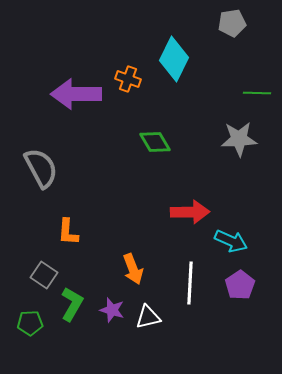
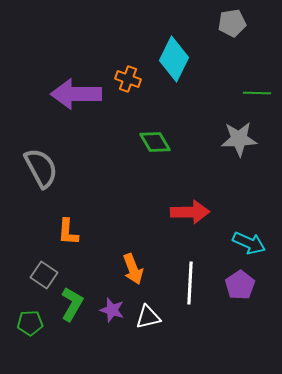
cyan arrow: moved 18 px right, 2 px down
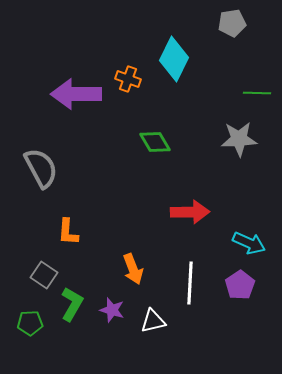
white triangle: moved 5 px right, 4 px down
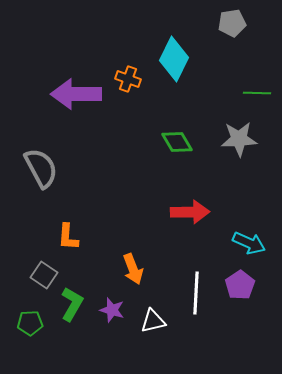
green diamond: moved 22 px right
orange L-shape: moved 5 px down
white line: moved 6 px right, 10 px down
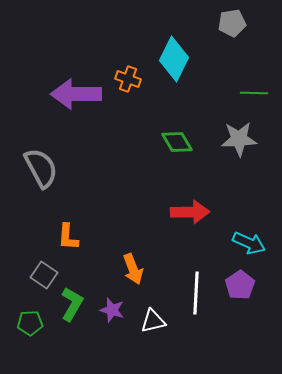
green line: moved 3 px left
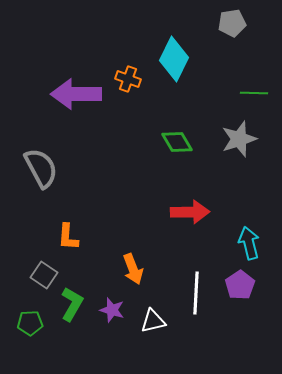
gray star: rotated 15 degrees counterclockwise
cyan arrow: rotated 128 degrees counterclockwise
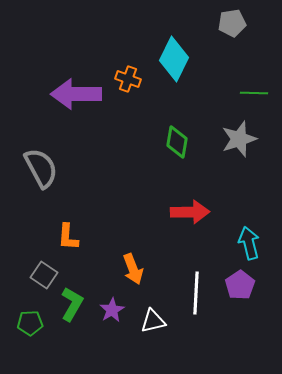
green diamond: rotated 40 degrees clockwise
purple star: rotated 25 degrees clockwise
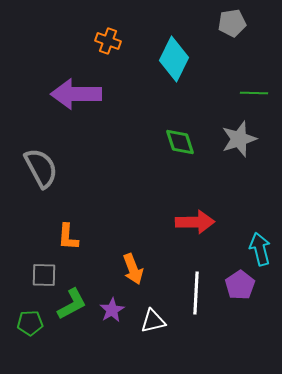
orange cross: moved 20 px left, 38 px up
green diamond: moved 3 px right; rotated 28 degrees counterclockwise
red arrow: moved 5 px right, 10 px down
cyan arrow: moved 11 px right, 6 px down
gray square: rotated 32 degrees counterclockwise
green L-shape: rotated 32 degrees clockwise
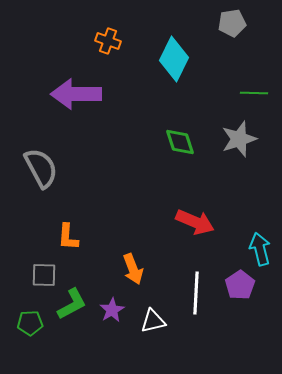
red arrow: rotated 24 degrees clockwise
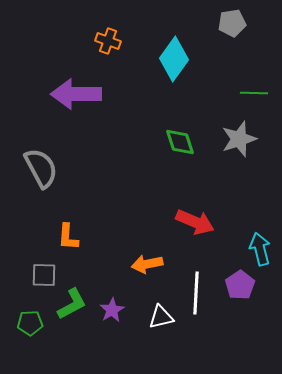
cyan diamond: rotated 9 degrees clockwise
orange arrow: moved 14 px right, 5 px up; rotated 100 degrees clockwise
white triangle: moved 8 px right, 4 px up
